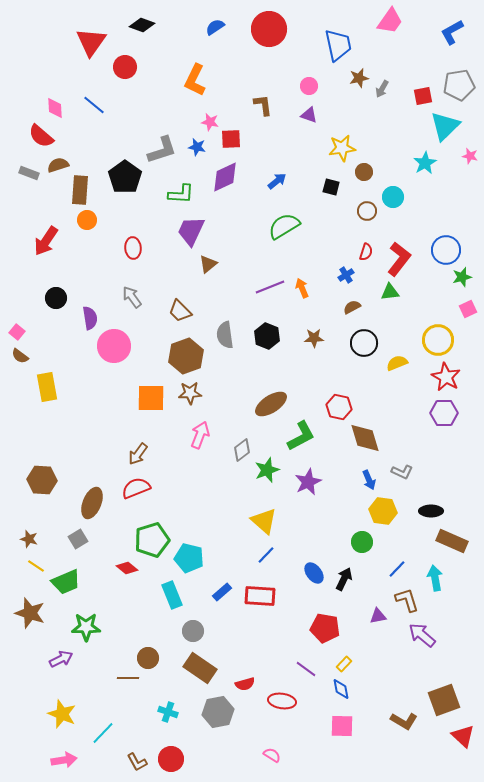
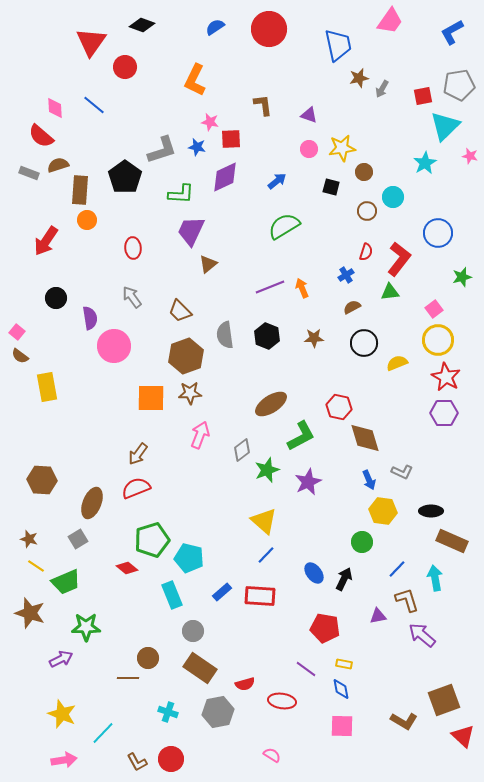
pink circle at (309, 86): moved 63 px down
blue circle at (446, 250): moved 8 px left, 17 px up
pink square at (468, 309): moved 34 px left; rotated 12 degrees counterclockwise
yellow rectangle at (344, 664): rotated 56 degrees clockwise
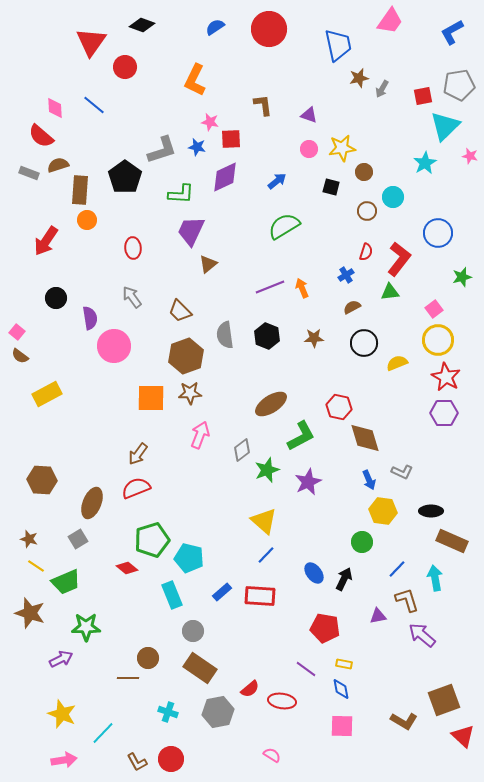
yellow rectangle at (47, 387): moved 7 px down; rotated 72 degrees clockwise
red semicircle at (245, 684): moved 5 px right, 5 px down; rotated 24 degrees counterclockwise
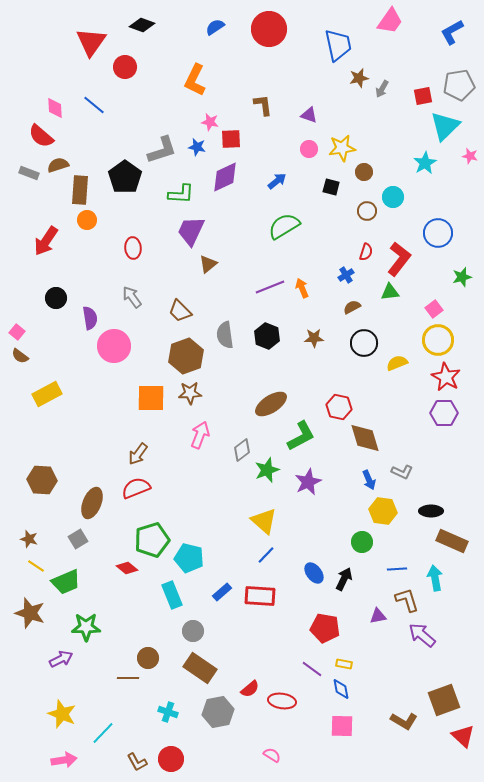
blue line at (397, 569): rotated 42 degrees clockwise
purple line at (306, 669): moved 6 px right
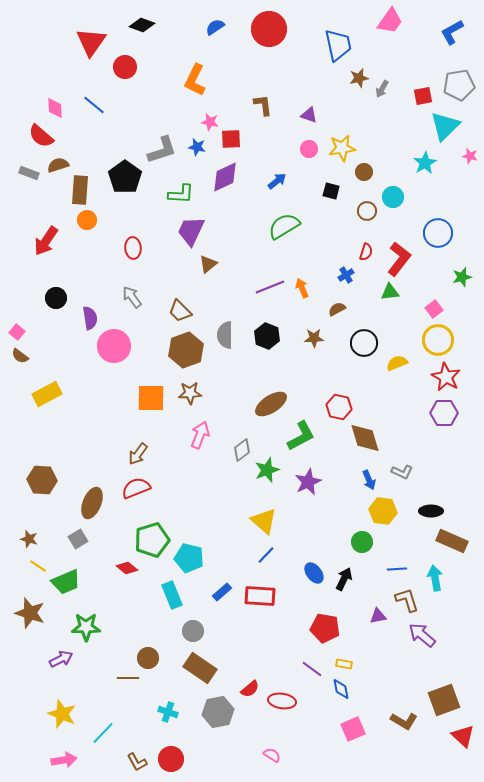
black square at (331, 187): moved 4 px down
brown semicircle at (352, 307): moved 15 px left, 2 px down
gray semicircle at (225, 335): rotated 8 degrees clockwise
brown hexagon at (186, 356): moved 6 px up
yellow line at (36, 566): moved 2 px right
pink square at (342, 726): moved 11 px right, 3 px down; rotated 25 degrees counterclockwise
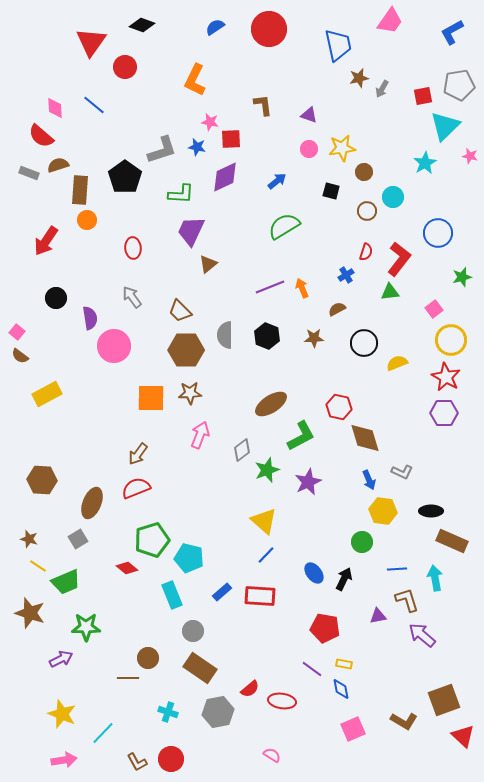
yellow circle at (438, 340): moved 13 px right
brown hexagon at (186, 350): rotated 20 degrees clockwise
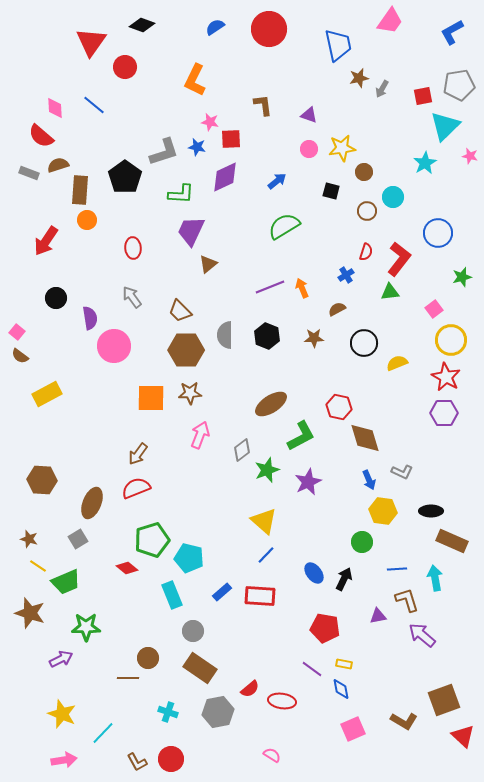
gray L-shape at (162, 150): moved 2 px right, 2 px down
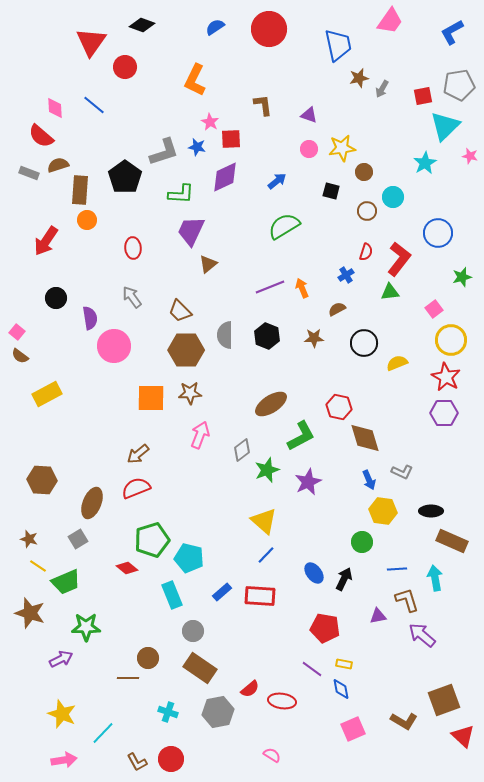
pink star at (210, 122): rotated 18 degrees clockwise
brown arrow at (138, 454): rotated 15 degrees clockwise
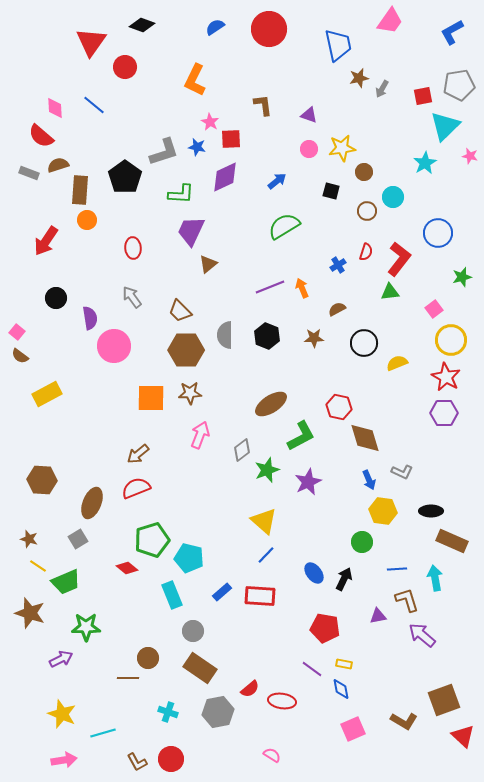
blue cross at (346, 275): moved 8 px left, 10 px up
cyan line at (103, 733): rotated 30 degrees clockwise
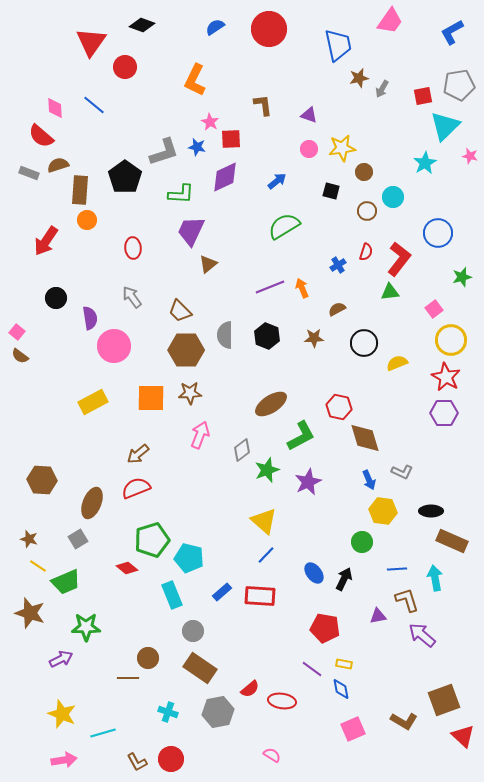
yellow rectangle at (47, 394): moved 46 px right, 8 px down
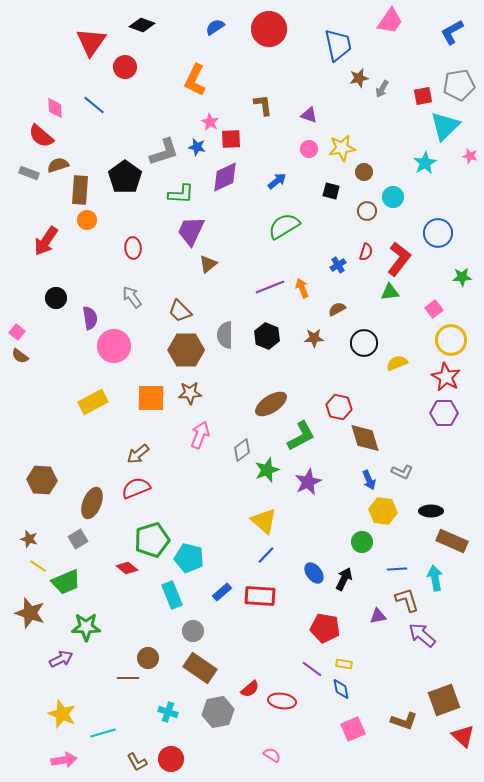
green star at (462, 277): rotated 12 degrees clockwise
brown L-shape at (404, 721): rotated 12 degrees counterclockwise
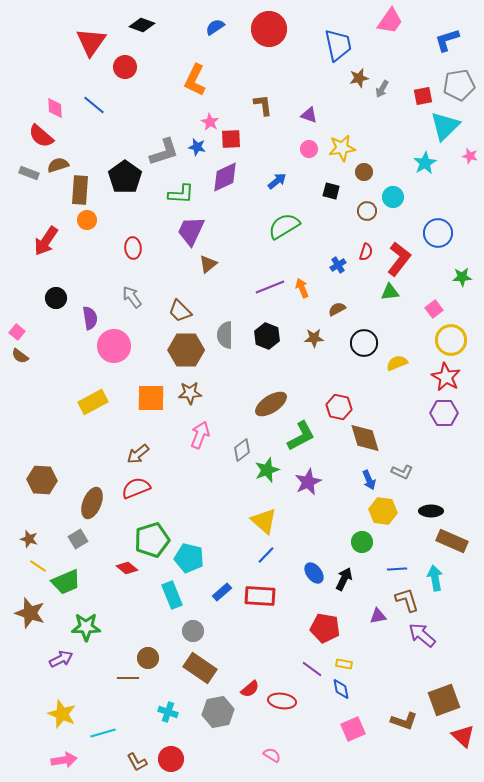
blue L-shape at (452, 32): moved 5 px left, 8 px down; rotated 12 degrees clockwise
